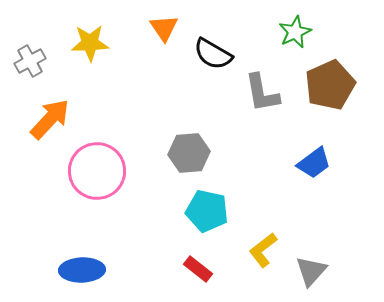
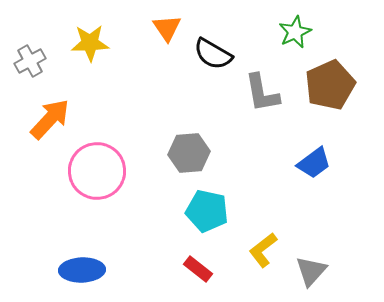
orange triangle: moved 3 px right
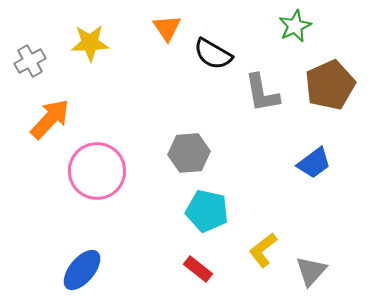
green star: moved 6 px up
blue ellipse: rotated 48 degrees counterclockwise
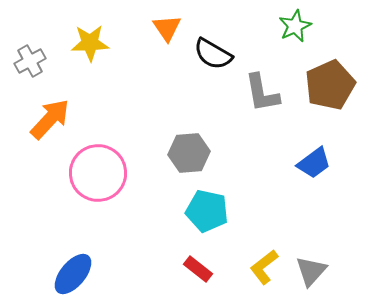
pink circle: moved 1 px right, 2 px down
yellow L-shape: moved 1 px right, 17 px down
blue ellipse: moved 9 px left, 4 px down
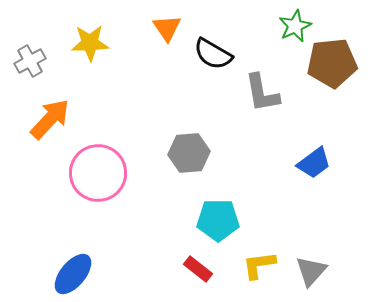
brown pentagon: moved 2 px right, 22 px up; rotated 18 degrees clockwise
cyan pentagon: moved 11 px right, 9 px down; rotated 12 degrees counterclockwise
yellow L-shape: moved 5 px left, 2 px up; rotated 30 degrees clockwise
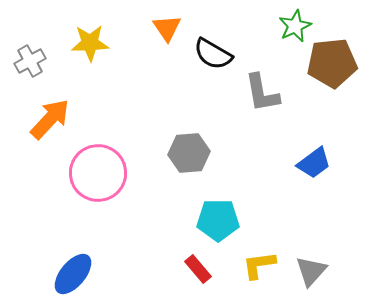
red rectangle: rotated 12 degrees clockwise
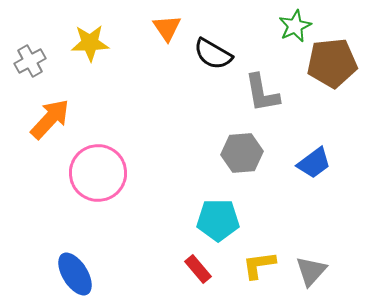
gray hexagon: moved 53 px right
blue ellipse: moved 2 px right; rotated 72 degrees counterclockwise
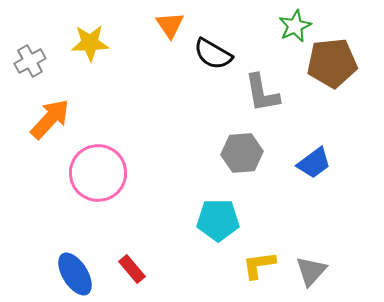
orange triangle: moved 3 px right, 3 px up
red rectangle: moved 66 px left
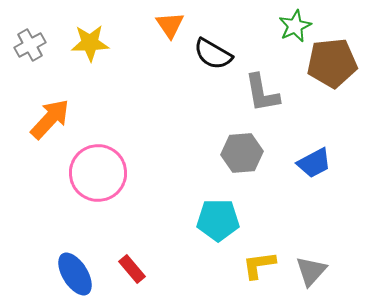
gray cross: moved 16 px up
blue trapezoid: rotated 9 degrees clockwise
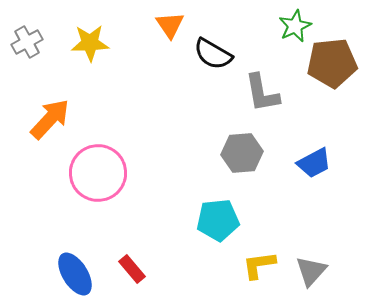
gray cross: moved 3 px left, 3 px up
cyan pentagon: rotated 6 degrees counterclockwise
